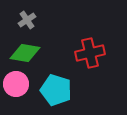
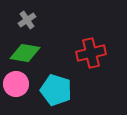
red cross: moved 1 px right
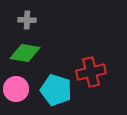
gray cross: rotated 36 degrees clockwise
red cross: moved 19 px down
pink circle: moved 5 px down
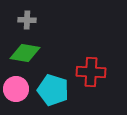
red cross: rotated 16 degrees clockwise
cyan pentagon: moved 3 px left
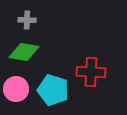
green diamond: moved 1 px left, 1 px up
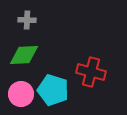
green diamond: moved 3 px down; rotated 12 degrees counterclockwise
red cross: rotated 12 degrees clockwise
pink circle: moved 5 px right, 5 px down
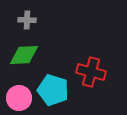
pink circle: moved 2 px left, 4 px down
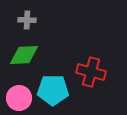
cyan pentagon: rotated 16 degrees counterclockwise
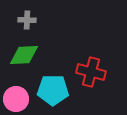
pink circle: moved 3 px left, 1 px down
